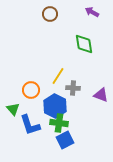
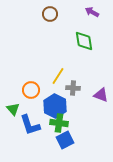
green diamond: moved 3 px up
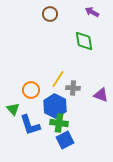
yellow line: moved 3 px down
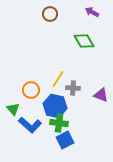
green diamond: rotated 20 degrees counterclockwise
blue hexagon: rotated 15 degrees counterclockwise
blue L-shape: rotated 30 degrees counterclockwise
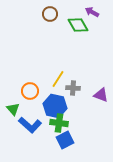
green diamond: moved 6 px left, 16 px up
orange circle: moved 1 px left, 1 px down
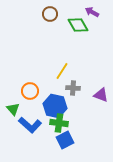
yellow line: moved 4 px right, 8 px up
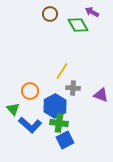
blue hexagon: rotated 20 degrees clockwise
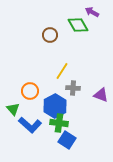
brown circle: moved 21 px down
blue square: moved 2 px right; rotated 30 degrees counterclockwise
